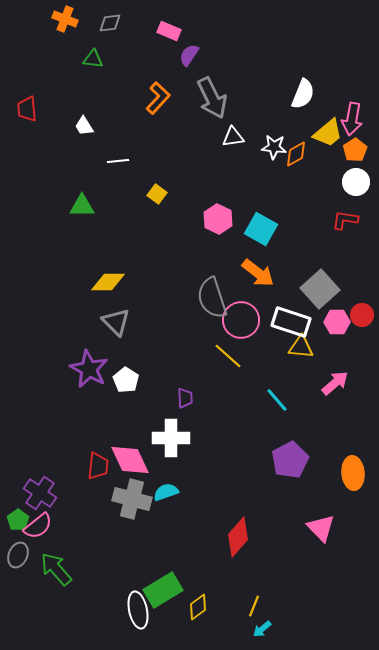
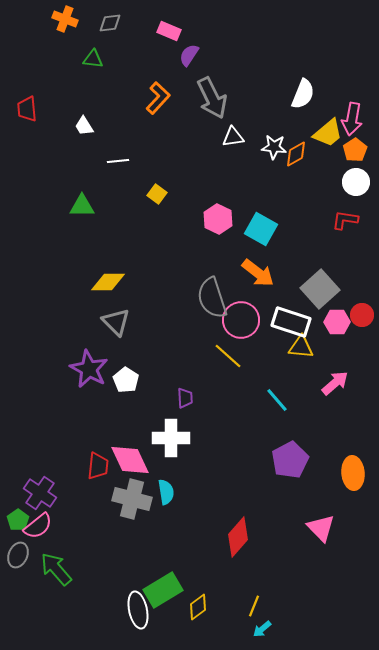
cyan semicircle at (166, 492): rotated 100 degrees clockwise
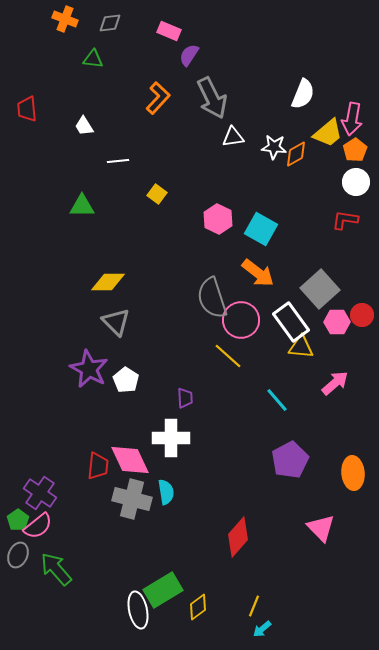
white rectangle at (291, 322): rotated 36 degrees clockwise
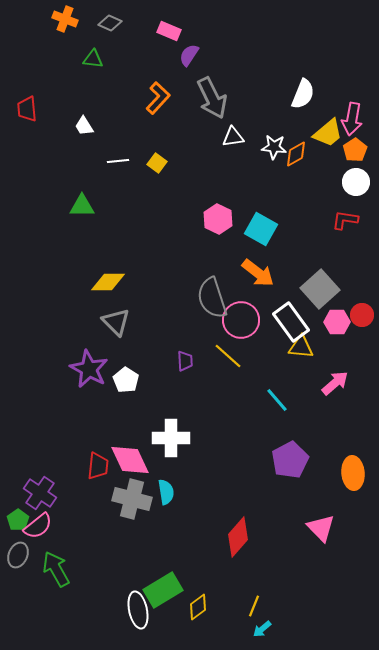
gray diamond at (110, 23): rotated 30 degrees clockwise
yellow square at (157, 194): moved 31 px up
purple trapezoid at (185, 398): moved 37 px up
green arrow at (56, 569): rotated 12 degrees clockwise
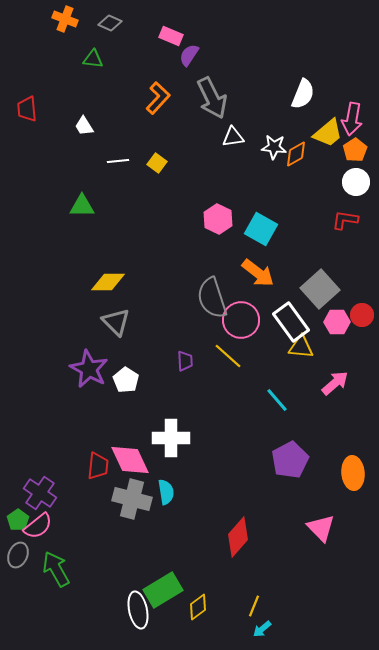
pink rectangle at (169, 31): moved 2 px right, 5 px down
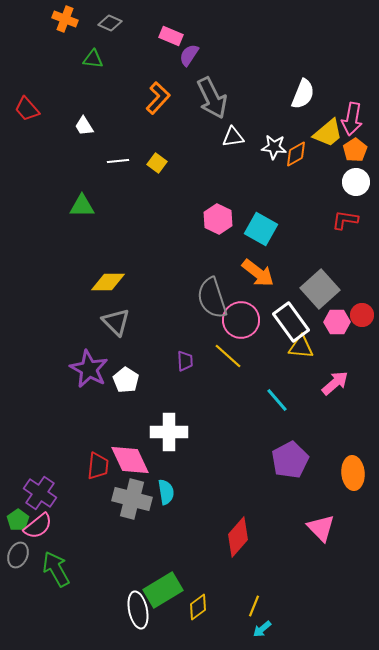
red trapezoid at (27, 109): rotated 36 degrees counterclockwise
white cross at (171, 438): moved 2 px left, 6 px up
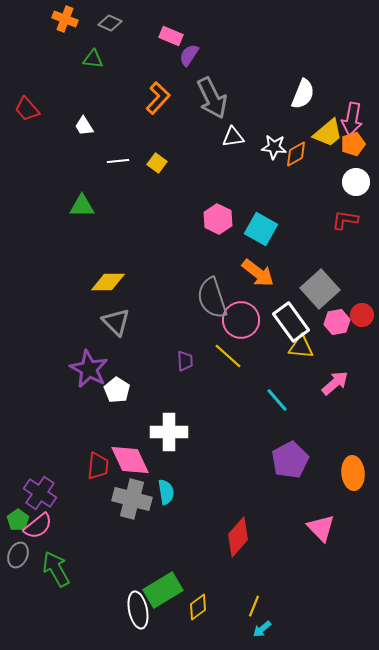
orange pentagon at (355, 150): moved 2 px left, 6 px up; rotated 15 degrees clockwise
pink hexagon at (337, 322): rotated 10 degrees counterclockwise
white pentagon at (126, 380): moved 9 px left, 10 px down
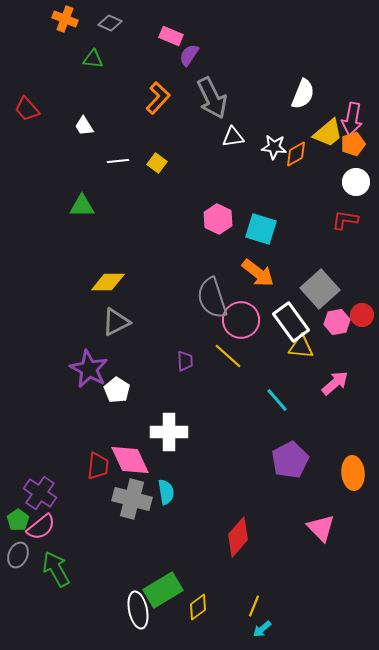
cyan square at (261, 229): rotated 12 degrees counterclockwise
gray triangle at (116, 322): rotated 48 degrees clockwise
pink semicircle at (38, 526): moved 3 px right, 1 px down
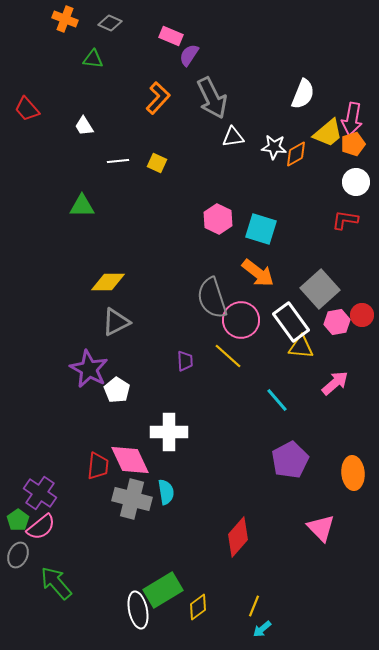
yellow square at (157, 163): rotated 12 degrees counterclockwise
green arrow at (56, 569): moved 14 px down; rotated 12 degrees counterclockwise
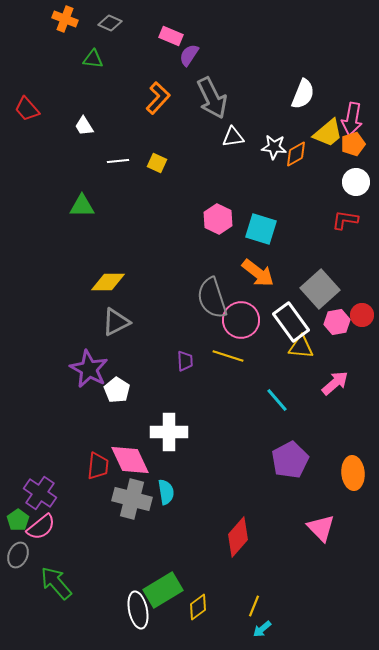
yellow line at (228, 356): rotated 24 degrees counterclockwise
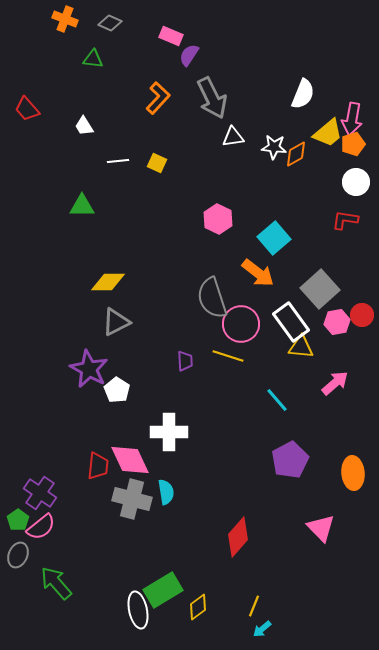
cyan square at (261, 229): moved 13 px right, 9 px down; rotated 32 degrees clockwise
pink circle at (241, 320): moved 4 px down
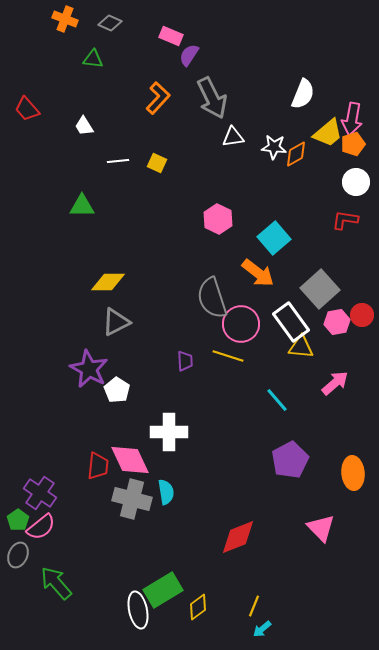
red diamond at (238, 537): rotated 27 degrees clockwise
